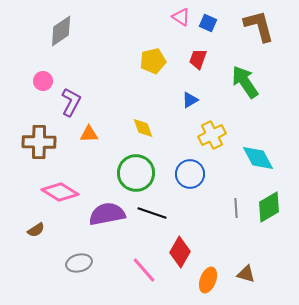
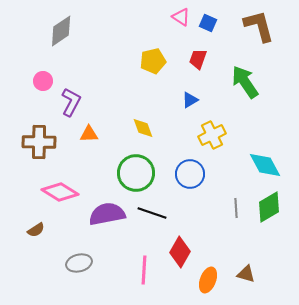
cyan diamond: moved 7 px right, 7 px down
pink line: rotated 44 degrees clockwise
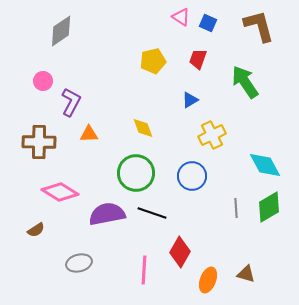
blue circle: moved 2 px right, 2 px down
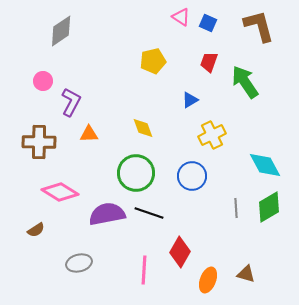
red trapezoid: moved 11 px right, 3 px down
black line: moved 3 px left
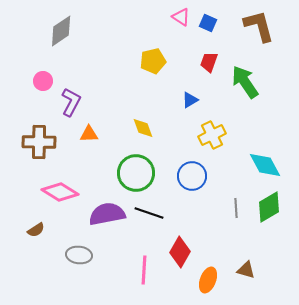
gray ellipse: moved 8 px up; rotated 20 degrees clockwise
brown triangle: moved 4 px up
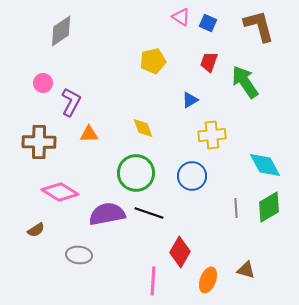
pink circle: moved 2 px down
yellow cross: rotated 20 degrees clockwise
pink line: moved 9 px right, 11 px down
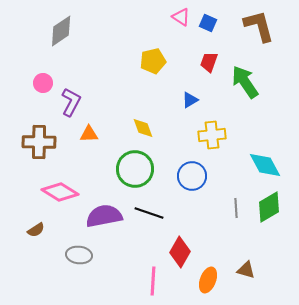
green circle: moved 1 px left, 4 px up
purple semicircle: moved 3 px left, 2 px down
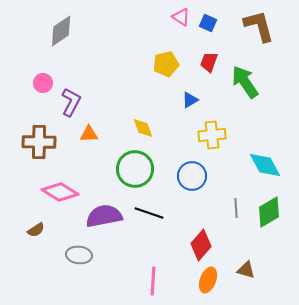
yellow pentagon: moved 13 px right, 3 px down
green diamond: moved 5 px down
red diamond: moved 21 px right, 7 px up; rotated 12 degrees clockwise
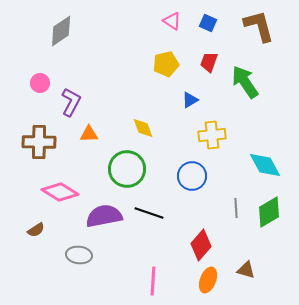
pink triangle: moved 9 px left, 4 px down
pink circle: moved 3 px left
green circle: moved 8 px left
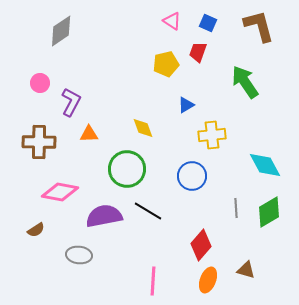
red trapezoid: moved 11 px left, 10 px up
blue triangle: moved 4 px left, 5 px down
pink diamond: rotated 21 degrees counterclockwise
black line: moved 1 px left, 2 px up; rotated 12 degrees clockwise
